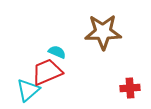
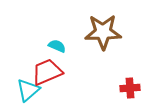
cyan semicircle: moved 6 px up
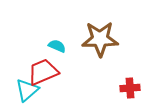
brown star: moved 3 px left, 7 px down
red trapezoid: moved 4 px left
cyan triangle: moved 1 px left
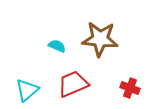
brown star: rotated 6 degrees clockwise
red trapezoid: moved 30 px right, 12 px down
red cross: rotated 24 degrees clockwise
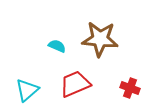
red trapezoid: moved 2 px right
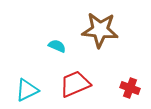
brown star: moved 9 px up
cyan triangle: rotated 15 degrees clockwise
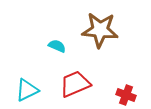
red cross: moved 4 px left, 7 px down
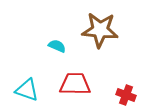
red trapezoid: rotated 24 degrees clockwise
cyan triangle: rotated 45 degrees clockwise
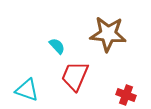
brown star: moved 8 px right, 4 px down
cyan semicircle: rotated 24 degrees clockwise
red trapezoid: moved 8 px up; rotated 68 degrees counterclockwise
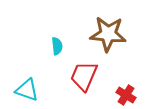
cyan semicircle: rotated 36 degrees clockwise
red trapezoid: moved 9 px right
red cross: rotated 12 degrees clockwise
